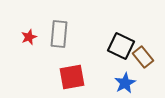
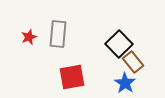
gray rectangle: moved 1 px left
black square: moved 2 px left, 2 px up; rotated 20 degrees clockwise
brown rectangle: moved 10 px left, 5 px down
blue star: rotated 10 degrees counterclockwise
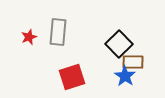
gray rectangle: moved 2 px up
brown rectangle: rotated 50 degrees counterclockwise
red square: rotated 8 degrees counterclockwise
blue star: moved 7 px up
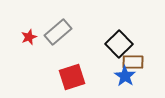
gray rectangle: rotated 44 degrees clockwise
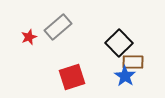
gray rectangle: moved 5 px up
black square: moved 1 px up
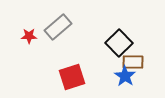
red star: moved 1 px up; rotated 21 degrees clockwise
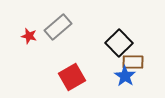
red star: rotated 14 degrees clockwise
red square: rotated 12 degrees counterclockwise
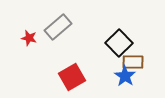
red star: moved 2 px down
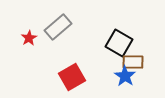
red star: rotated 28 degrees clockwise
black square: rotated 16 degrees counterclockwise
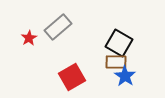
brown rectangle: moved 17 px left
